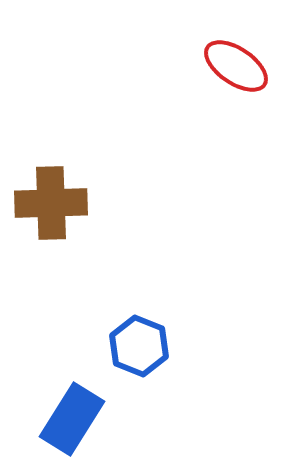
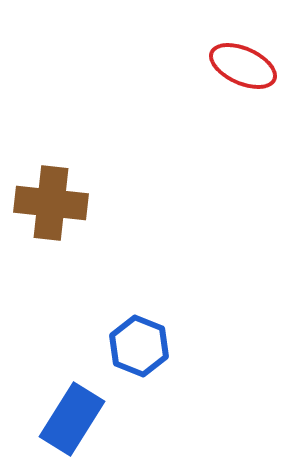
red ellipse: moved 7 px right; rotated 10 degrees counterclockwise
brown cross: rotated 8 degrees clockwise
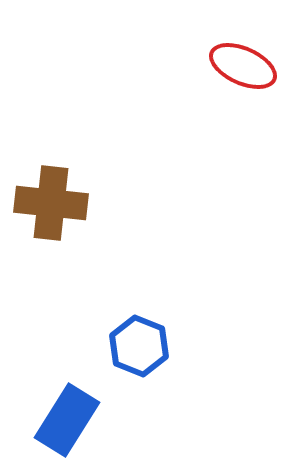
blue rectangle: moved 5 px left, 1 px down
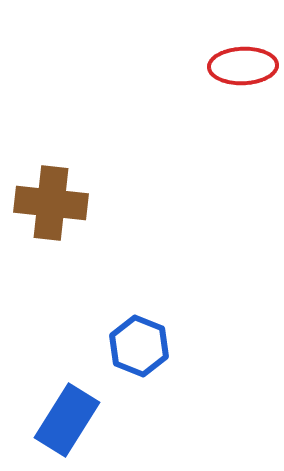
red ellipse: rotated 26 degrees counterclockwise
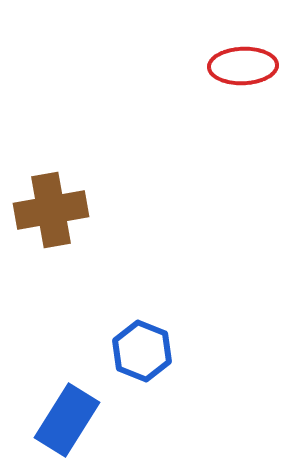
brown cross: moved 7 px down; rotated 16 degrees counterclockwise
blue hexagon: moved 3 px right, 5 px down
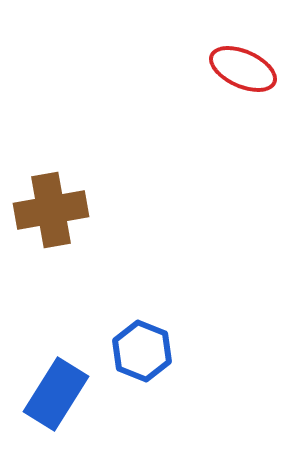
red ellipse: moved 3 px down; rotated 26 degrees clockwise
blue rectangle: moved 11 px left, 26 px up
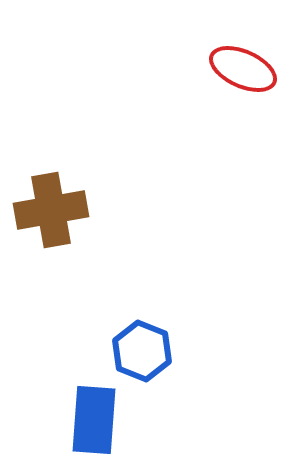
blue rectangle: moved 38 px right, 26 px down; rotated 28 degrees counterclockwise
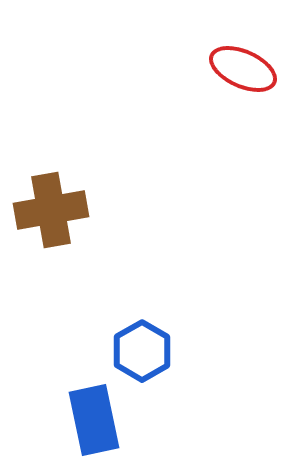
blue hexagon: rotated 8 degrees clockwise
blue rectangle: rotated 16 degrees counterclockwise
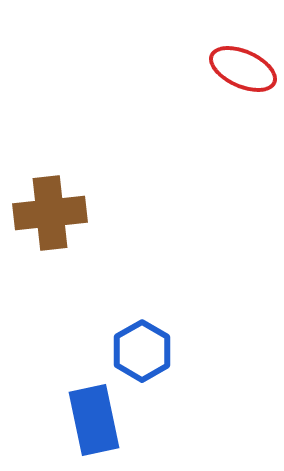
brown cross: moved 1 px left, 3 px down; rotated 4 degrees clockwise
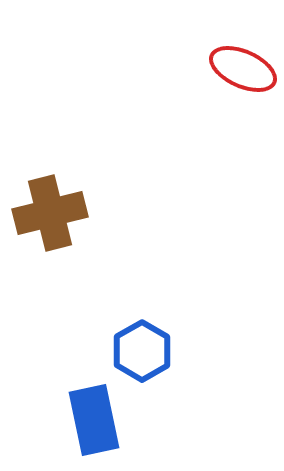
brown cross: rotated 8 degrees counterclockwise
